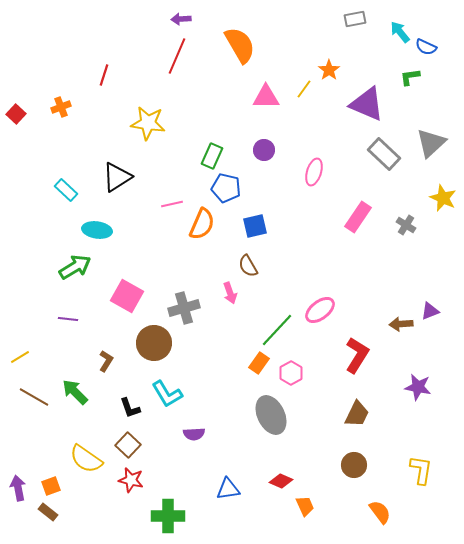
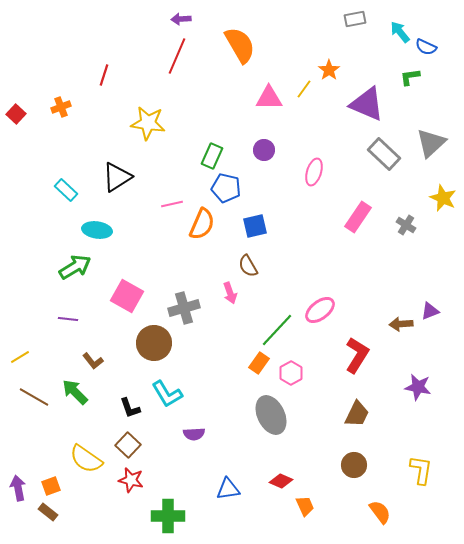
pink triangle at (266, 97): moved 3 px right, 1 px down
brown L-shape at (106, 361): moved 13 px left; rotated 110 degrees clockwise
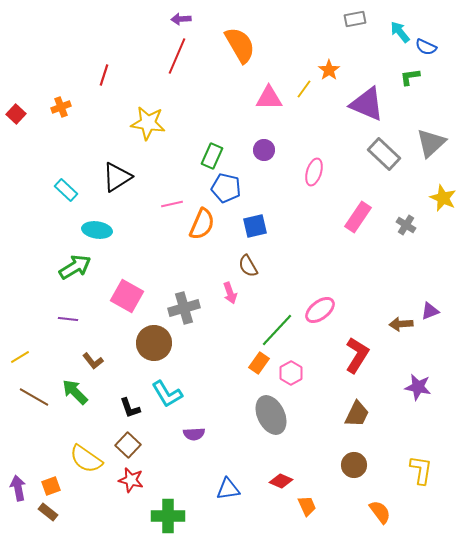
orange trapezoid at (305, 506): moved 2 px right
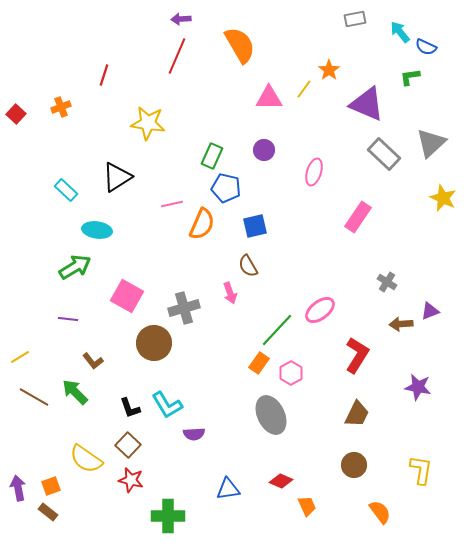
gray cross at (406, 225): moved 19 px left, 57 px down
cyan L-shape at (167, 394): moved 11 px down
